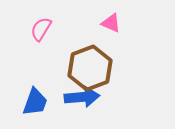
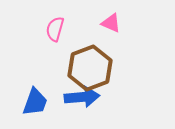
pink semicircle: moved 14 px right; rotated 15 degrees counterclockwise
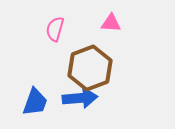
pink triangle: rotated 20 degrees counterclockwise
blue arrow: moved 2 px left, 1 px down
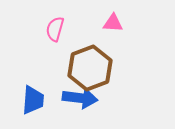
pink triangle: moved 2 px right
blue arrow: rotated 12 degrees clockwise
blue trapezoid: moved 2 px left, 2 px up; rotated 16 degrees counterclockwise
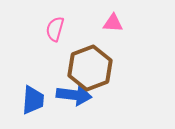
blue arrow: moved 6 px left, 3 px up
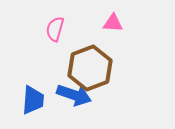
blue arrow: rotated 12 degrees clockwise
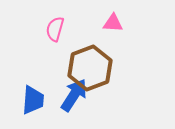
blue arrow: rotated 76 degrees counterclockwise
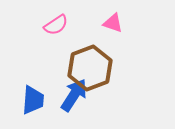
pink triangle: rotated 15 degrees clockwise
pink semicircle: moved 1 px right, 4 px up; rotated 140 degrees counterclockwise
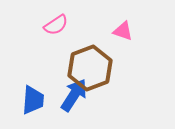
pink triangle: moved 10 px right, 8 px down
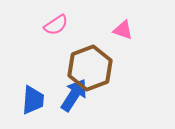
pink triangle: moved 1 px up
